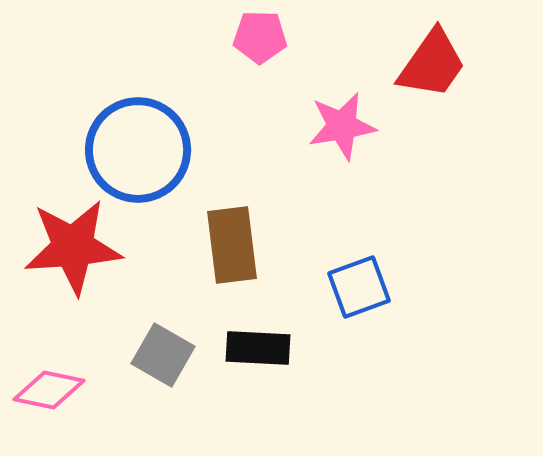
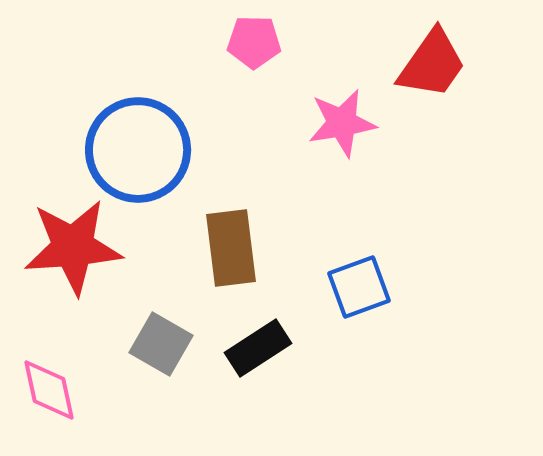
pink pentagon: moved 6 px left, 5 px down
pink star: moved 3 px up
brown rectangle: moved 1 px left, 3 px down
black rectangle: rotated 36 degrees counterclockwise
gray square: moved 2 px left, 11 px up
pink diamond: rotated 66 degrees clockwise
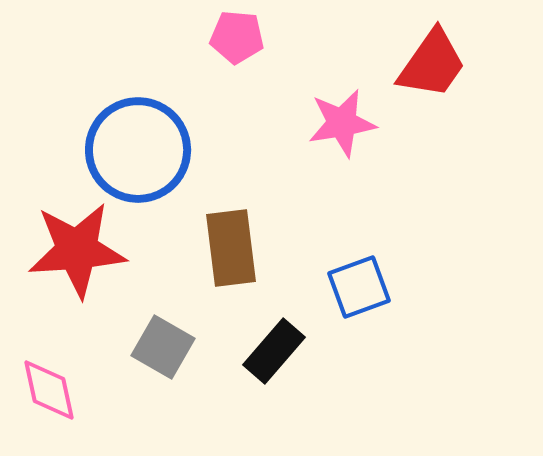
pink pentagon: moved 17 px left, 5 px up; rotated 4 degrees clockwise
red star: moved 4 px right, 3 px down
gray square: moved 2 px right, 3 px down
black rectangle: moved 16 px right, 3 px down; rotated 16 degrees counterclockwise
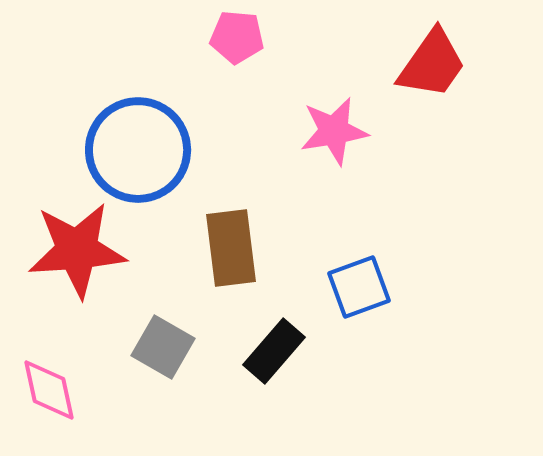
pink star: moved 8 px left, 8 px down
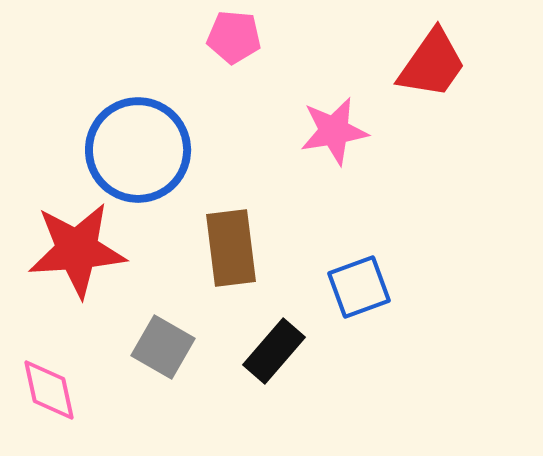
pink pentagon: moved 3 px left
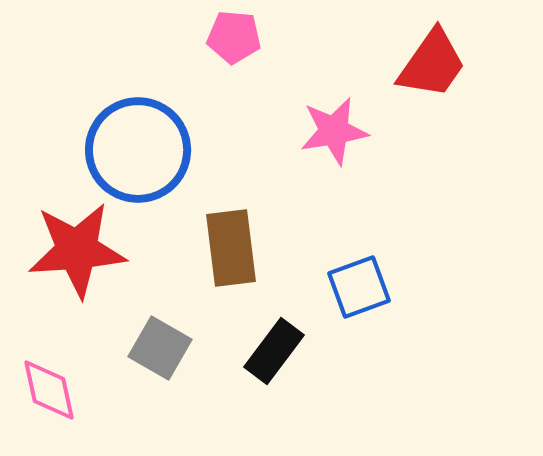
gray square: moved 3 px left, 1 px down
black rectangle: rotated 4 degrees counterclockwise
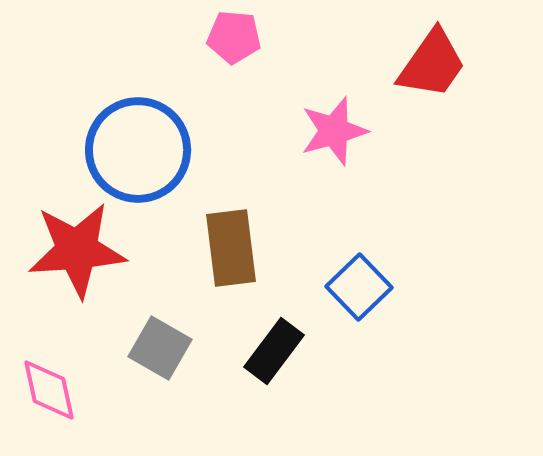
pink star: rotated 6 degrees counterclockwise
blue square: rotated 24 degrees counterclockwise
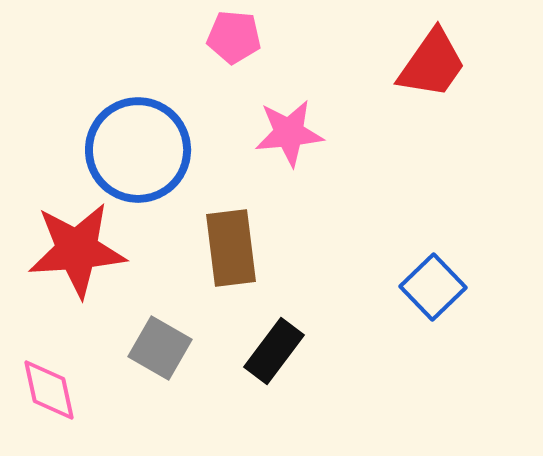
pink star: moved 45 px left, 2 px down; rotated 10 degrees clockwise
blue square: moved 74 px right
